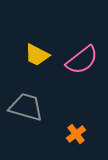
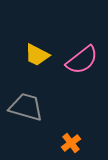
orange cross: moved 5 px left, 9 px down
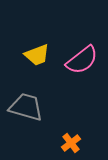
yellow trapezoid: rotated 48 degrees counterclockwise
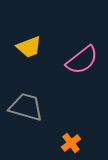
yellow trapezoid: moved 8 px left, 8 px up
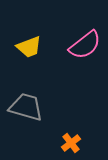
pink semicircle: moved 3 px right, 15 px up
